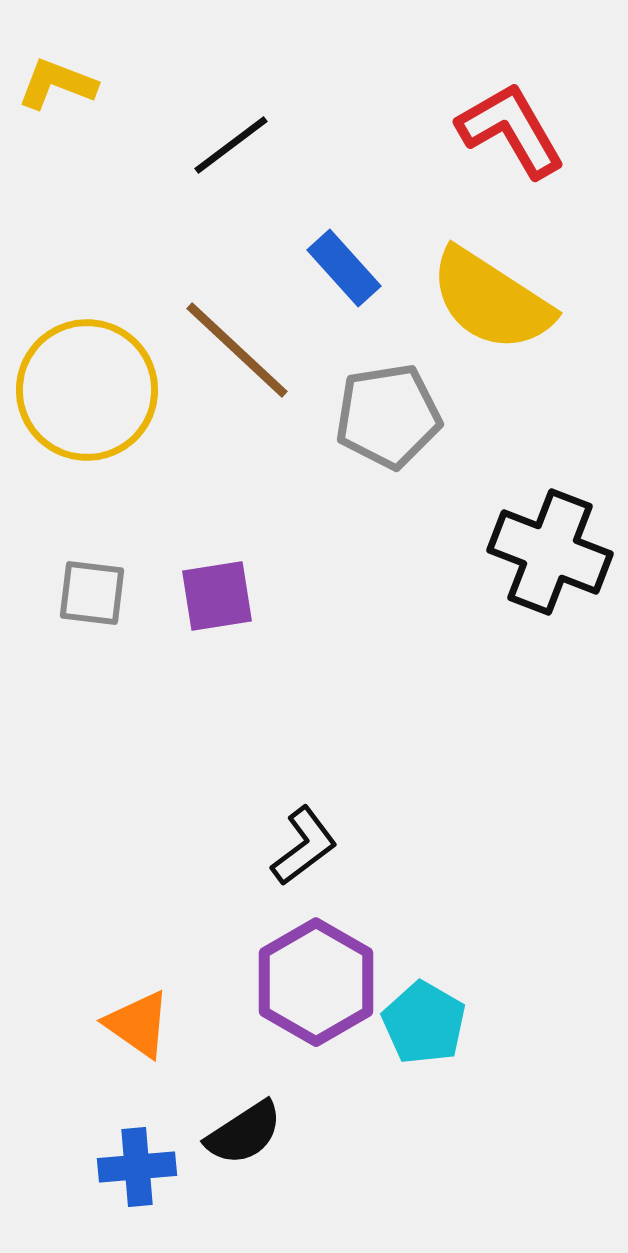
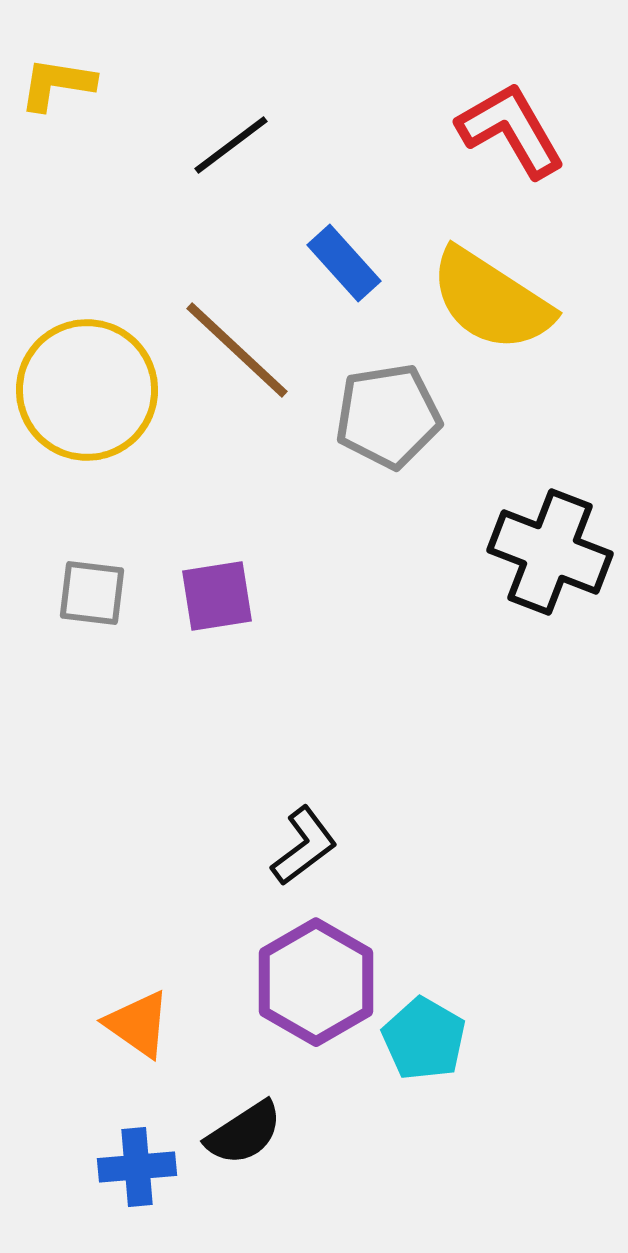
yellow L-shape: rotated 12 degrees counterclockwise
blue rectangle: moved 5 px up
cyan pentagon: moved 16 px down
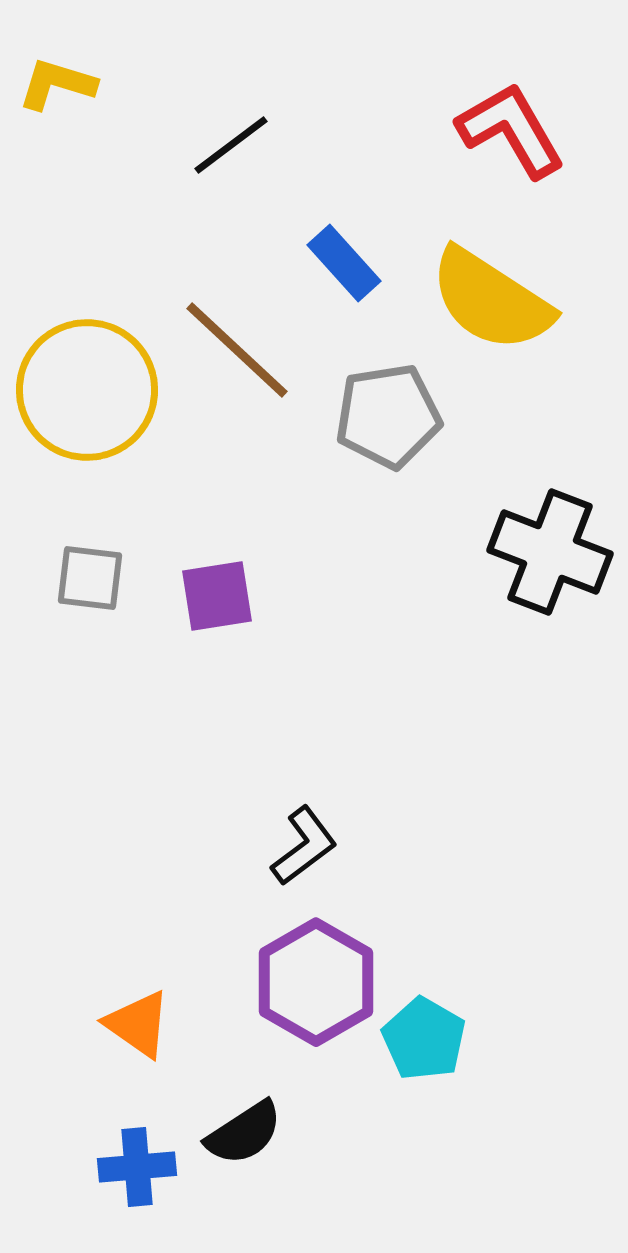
yellow L-shape: rotated 8 degrees clockwise
gray square: moved 2 px left, 15 px up
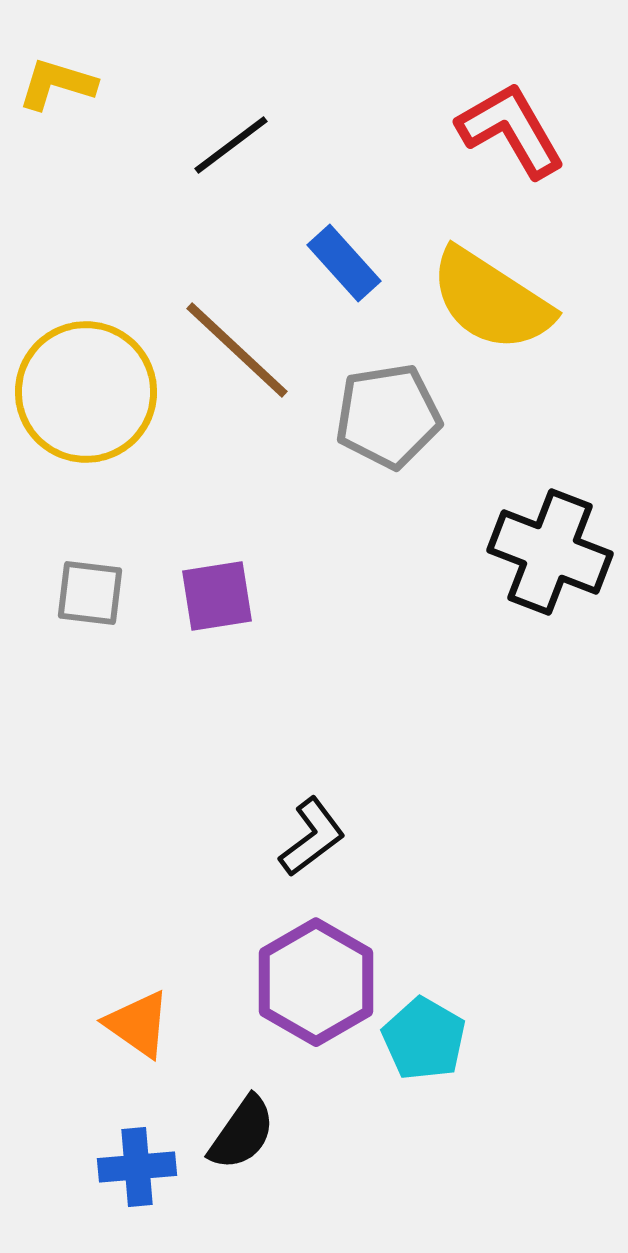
yellow circle: moved 1 px left, 2 px down
gray square: moved 15 px down
black L-shape: moved 8 px right, 9 px up
black semicircle: moved 2 px left; rotated 22 degrees counterclockwise
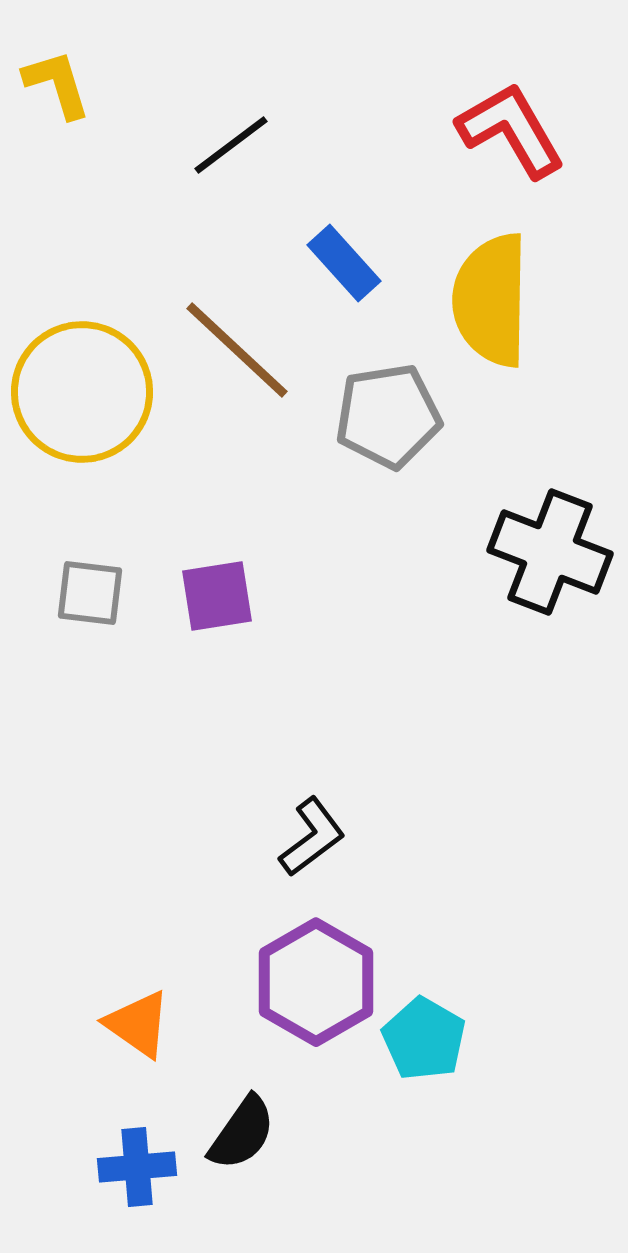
yellow L-shape: rotated 56 degrees clockwise
yellow semicircle: rotated 58 degrees clockwise
yellow circle: moved 4 px left
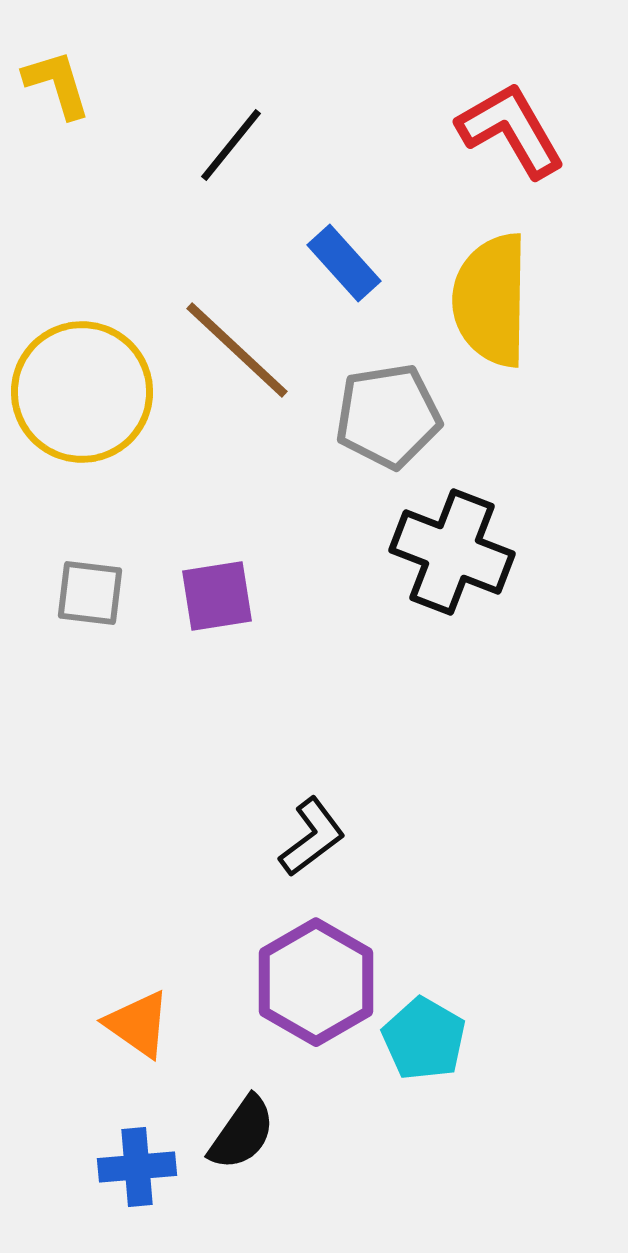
black line: rotated 14 degrees counterclockwise
black cross: moved 98 px left
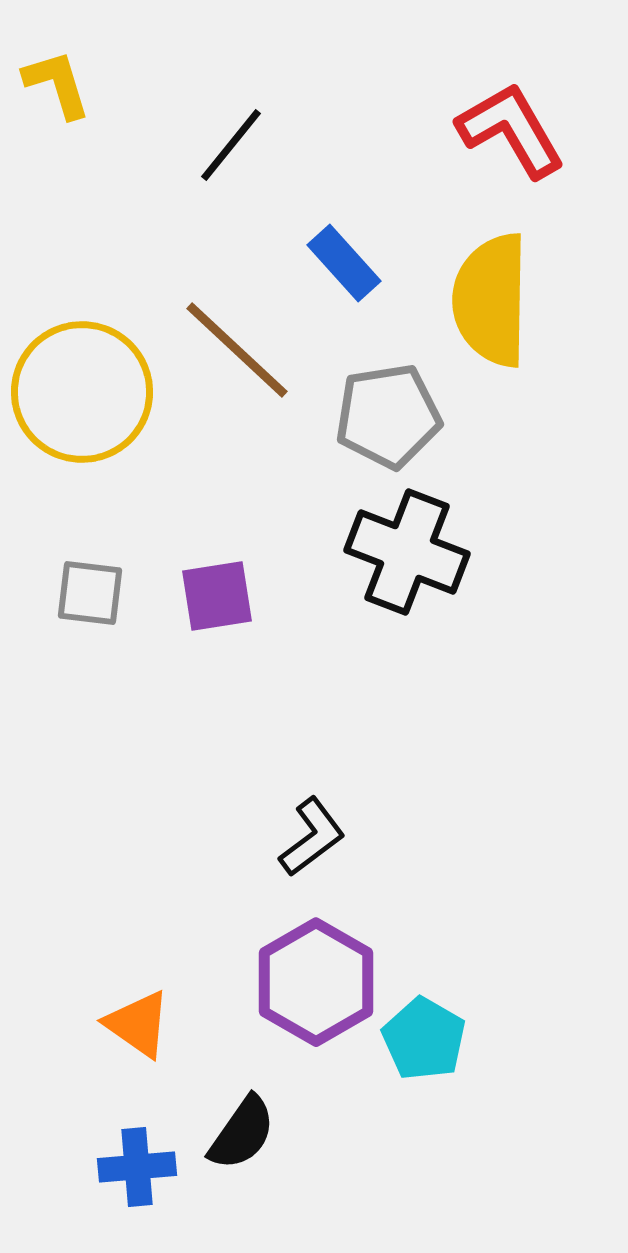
black cross: moved 45 px left
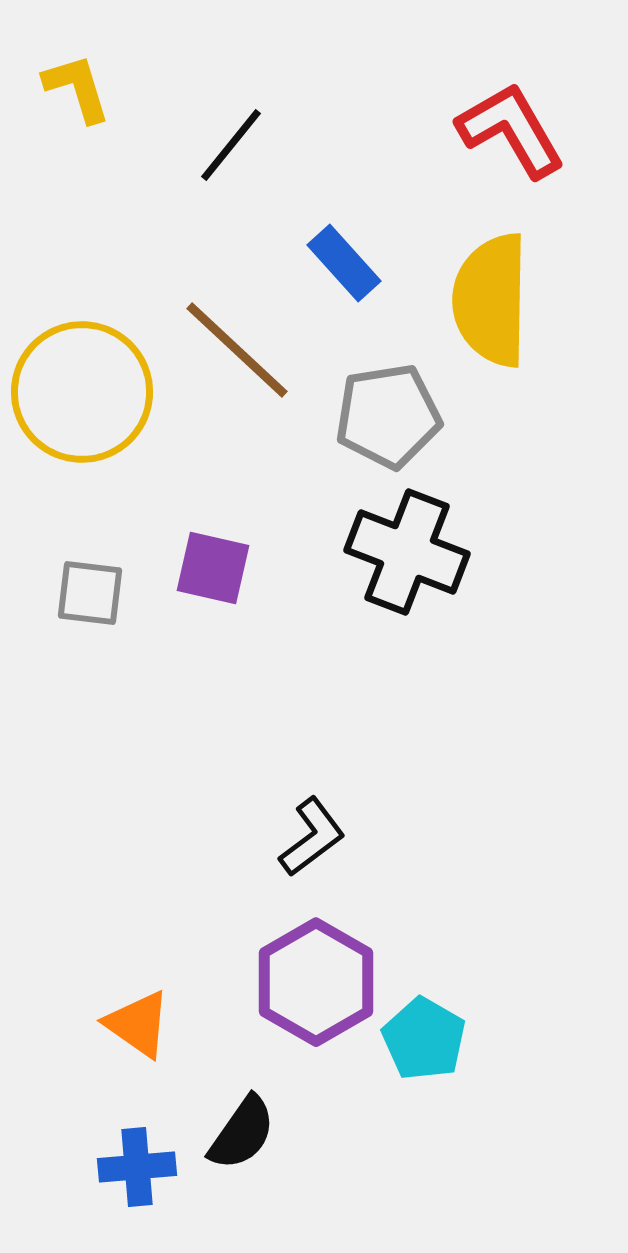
yellow L-shape: moved 20 px right, 4 px down
purple square: moved 4 px left, 28 px up; rotated 22 degrees clockwise
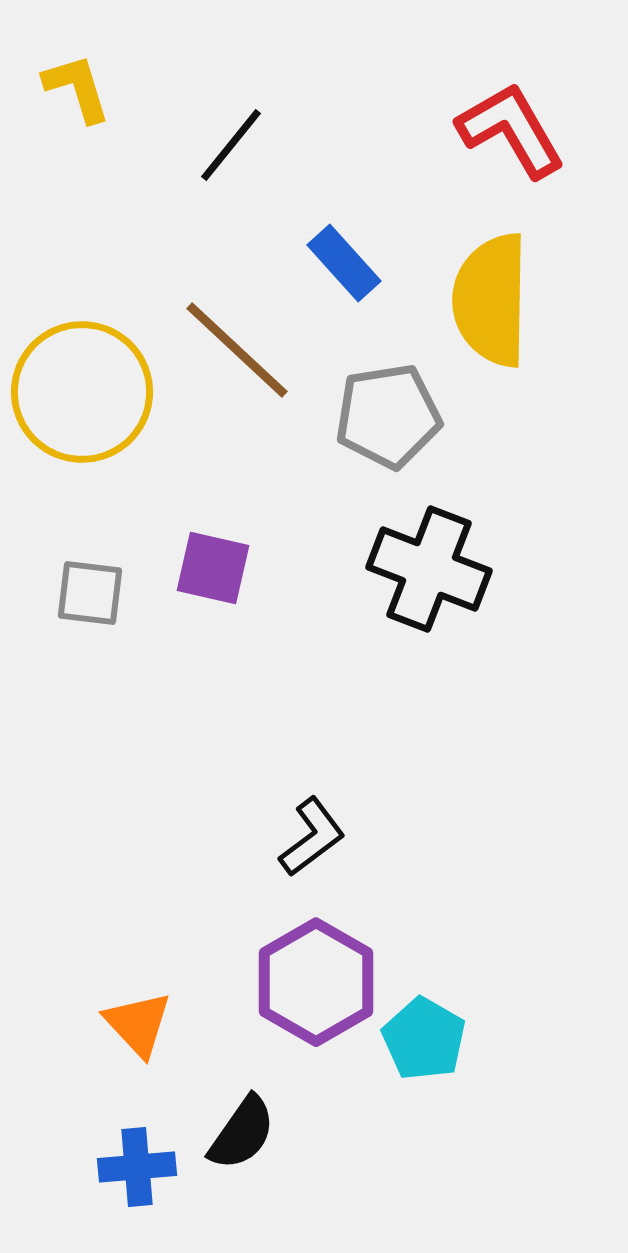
black cross: moved 22 px right, 17 px down
orange triangle: rotated 12 degrees clockwise
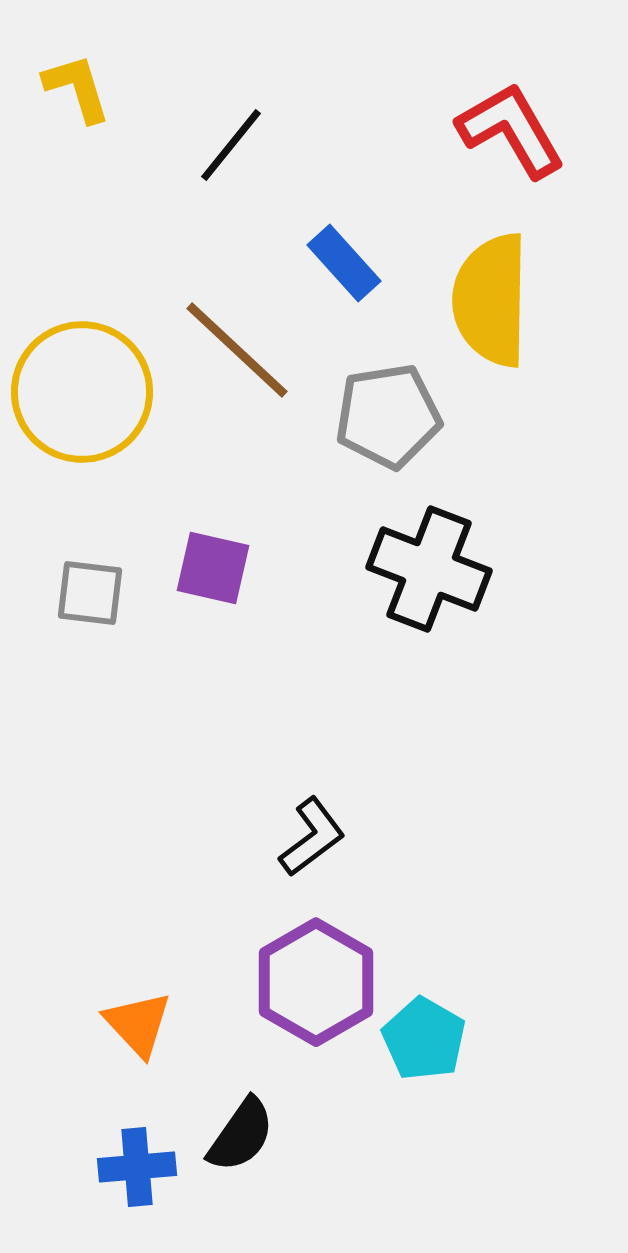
black semicircle: moved 1 px left, 2 px down
